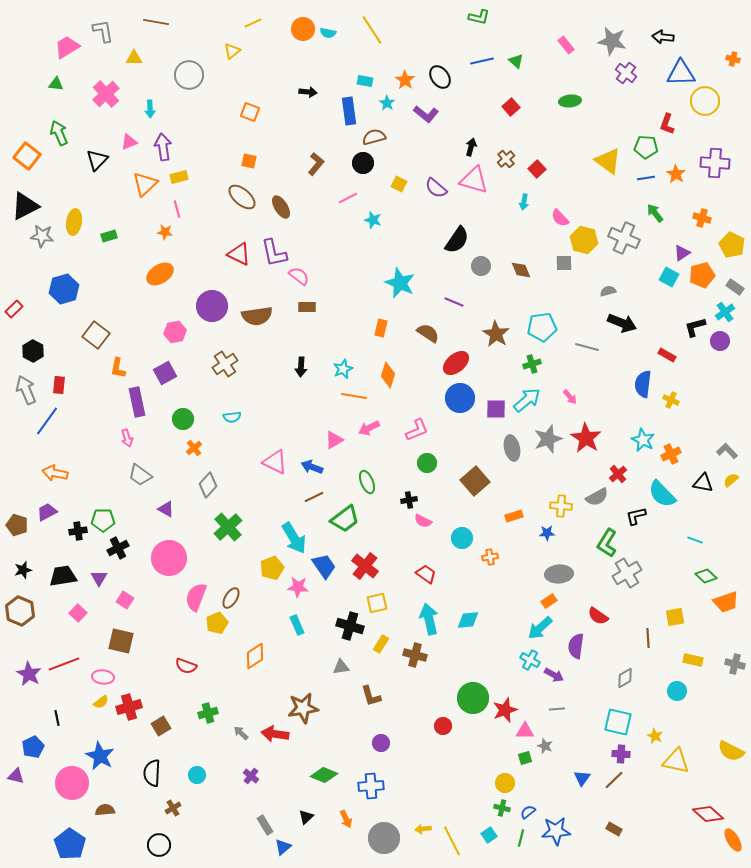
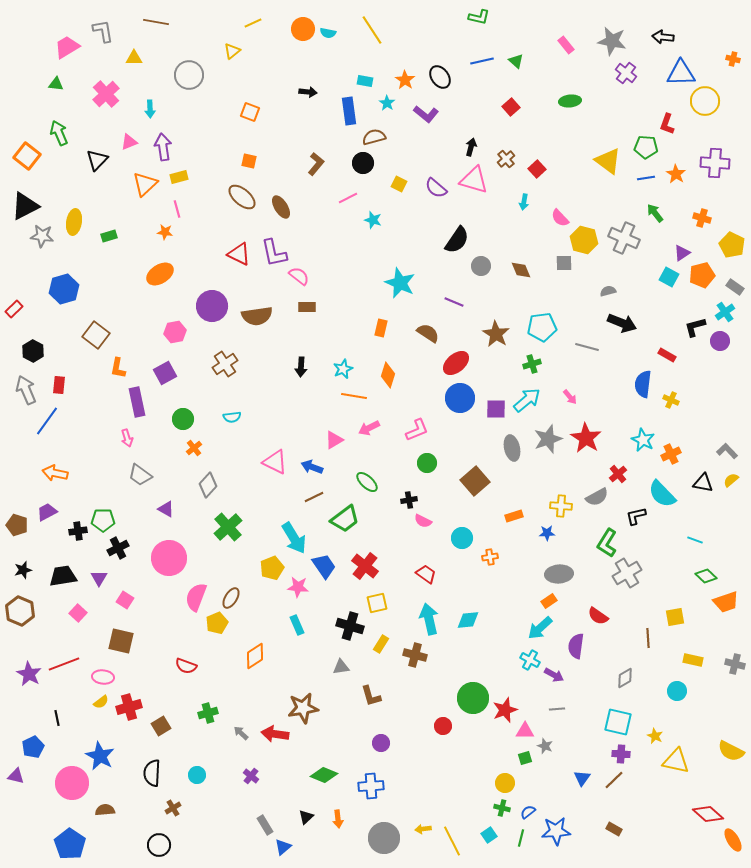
green ellipse at (367, 482): rotated 25 degrees counterclockwise
orange arrow at (346, 819): moved 8 px left; rotated 18 degrees clockwise
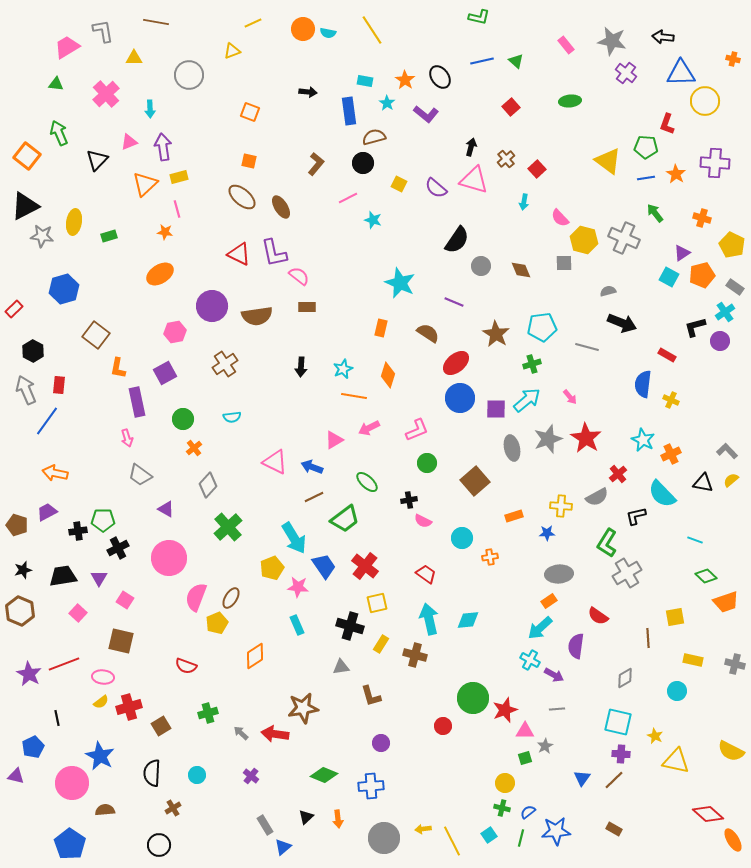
yellow triangle at (232, 51): rotated 18 degrees clockwise
gray star at (545, 746): rotated 21 degrees clockwise
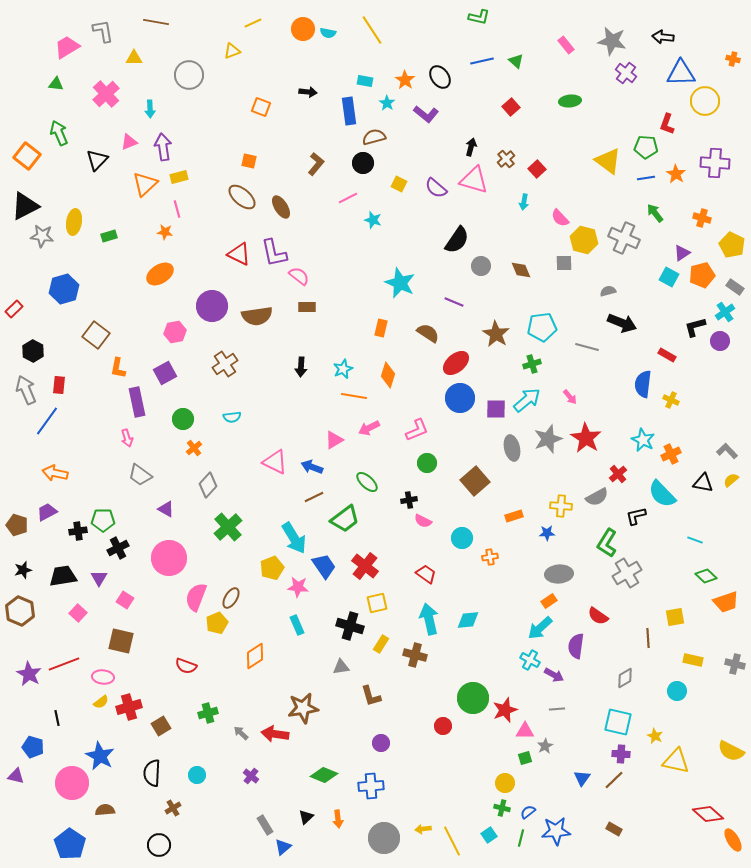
orange square at (250, 112): moved 11 px right, 5 px up
blue pentagon at (33, 747): rotated 30 degrees counterclockwise
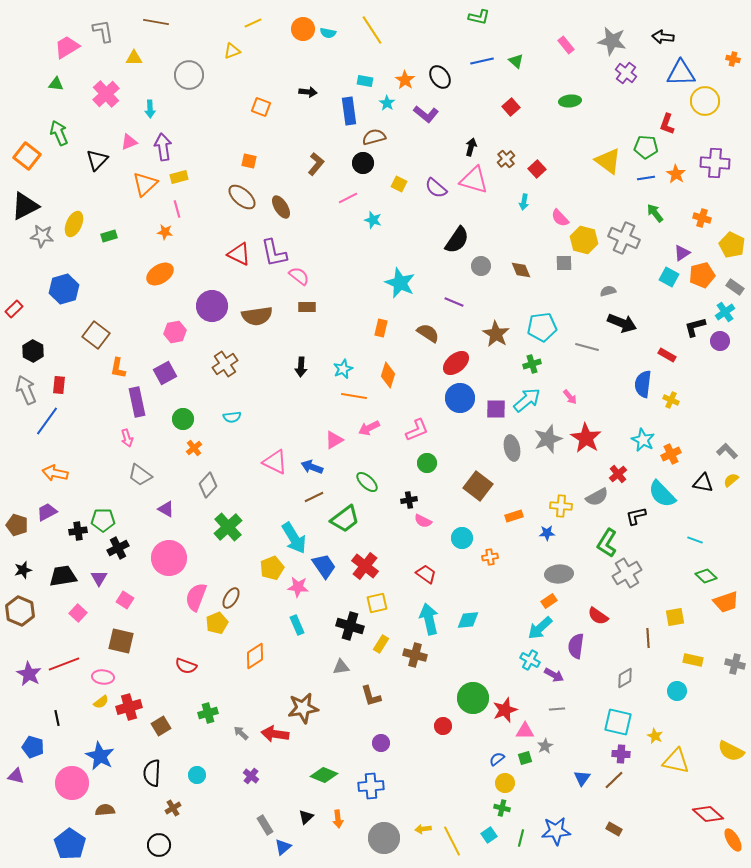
yellow ellipse at (74, 222): moved 2 px down; rotated 15 degrees clockwise
brown square at (475, 481): moved 3 px right, 5 px down; rotated 12 degrees counterclockwise
blue semicircle at (528, 812): moved 31 px left, 53 px up
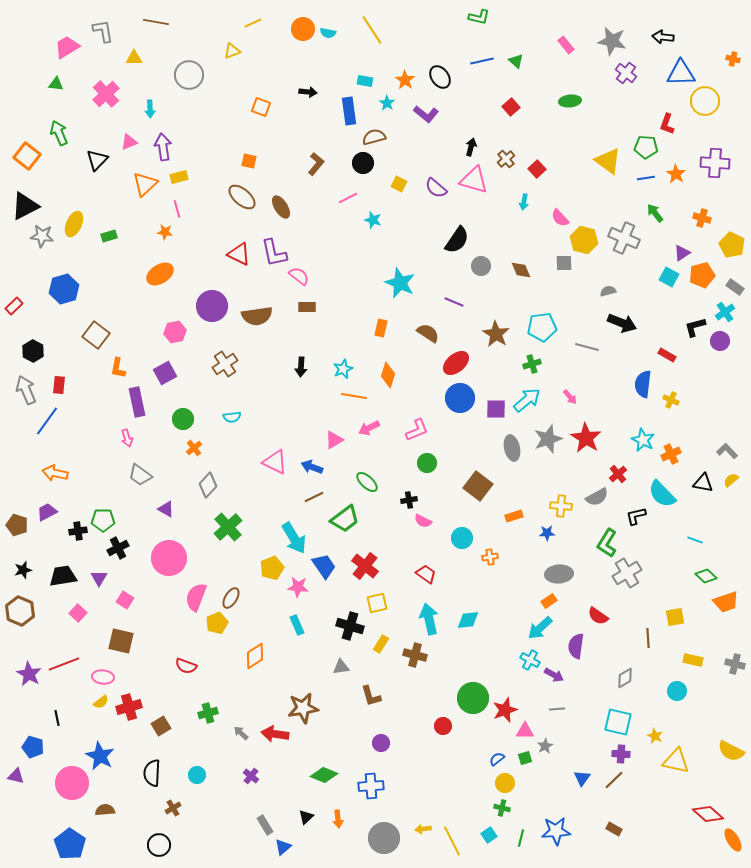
red rectangle at (14, 309): moved 3 px up
